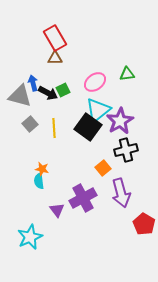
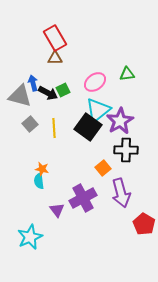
black cross: rotated 15 degrees clockwise
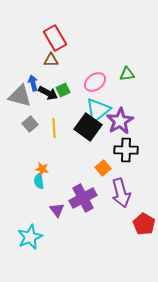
brown triangle: moved 4 px left, 2 px down
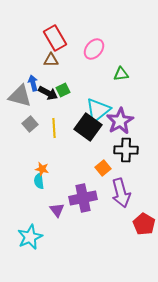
green triangle: moved 6 px left
pink ellipse: moved 1 px left, 33 px up; rotated 15 degrees counterclockwise
purple cross: rotated 16 degrees clockwise
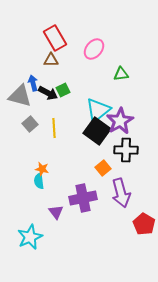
black square: moved 9 px right, 4 px down
purple triangle: moved 1 px left, 2 px down
